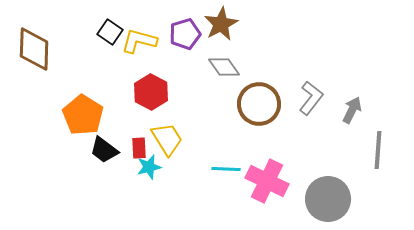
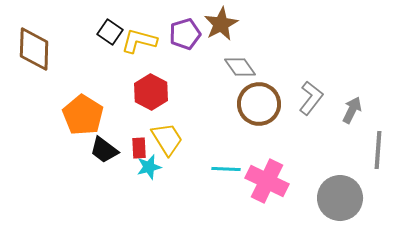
gray diamond: moved 16 px right
gray circle: moved 12 px right, 1 px up
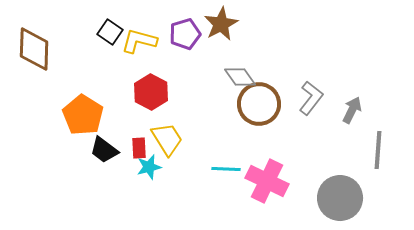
gray diamond: moved 10 px down
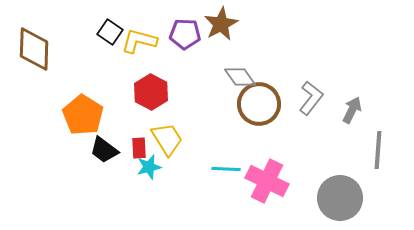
purple pentagon: rotated 20 degrees clockwise
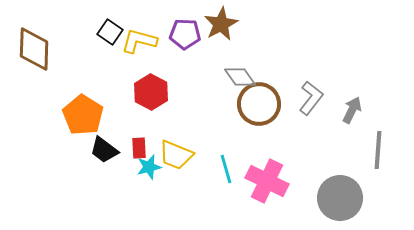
yellow trapezoid: moved 9 px right, 16 px down; rotated 144 degrees clockwise
cyan line: rotated 72 degrees clockwise
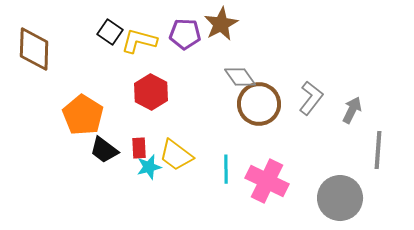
yellow trapezoid: rotated 15 degrees clockwise
cyan line: rotated 16 degrees clockwise
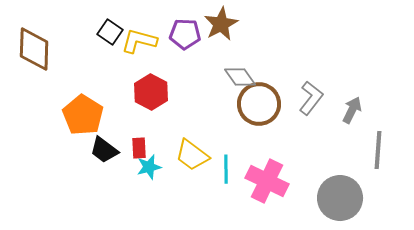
yellow trapezoid: moved 16 px right
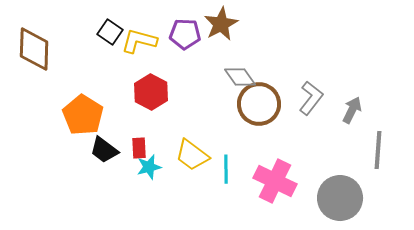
pink cross: moved 8 px right
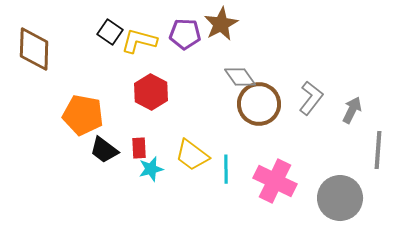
orange pentagon: rotated 21 degrees counterclockwise
cyan star: moved 2 px right, 2 px down
